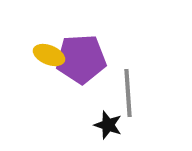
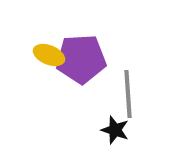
gray line: moved 1 px down
black star: moved 7 px right, 5 px down
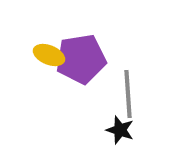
purple pentagon: rotated 6 degrees counterclockwise
black star: moved 5 px right
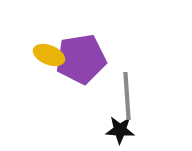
gray line: moved 1 px left, 2 px down
black star: rotated 16 degrees counterclockwise
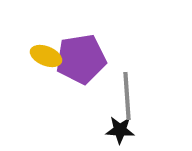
yellow ellipse: moved 3 px left, 1 px down
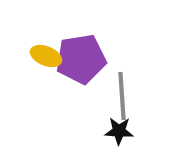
gray line: moved 5 px left
black star: moved 1 px left, 1 px down
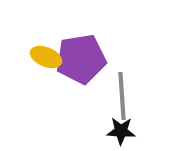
yellow ellipse: moved 1 px down
black star: moved 2 px right
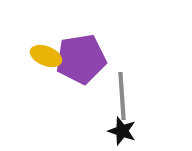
yellow ellipse: moved 1 px up
black star: moved 1 px right; rotated 16 degrees clockwise
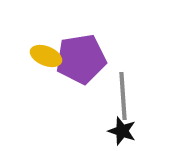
gray line: moved 1 px right
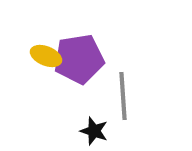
purple pentagon: moved 2 px left
black star: moved 28 px left
